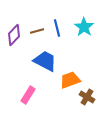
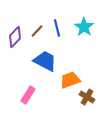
brown line: rotated 32 degrees counterclockwise
purple diamond: moved 1 px right, 2 px down
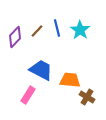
cyan star: moved 4 px left, 3 px down
blue trapezoid: moved 4 px left, 9 px down
orange trapezoid: rotated 25 degrees clockwise
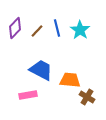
purple diamond: moved 9 px up
pink rectangle: rotated 48 degrees clockwise
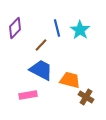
brown line: moved 4 px right, 14 px down
orange trapezoid: rotated 10 degrees clockwise
brown cross: moved 1 px left
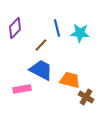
cyan star: moved 3 px down; rotated 30 degrees counterclockwise
pink rectangle: moved 6 px left, 6 px up
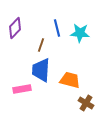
brown line: rotated 24 degrees counterclockwise
blue trapezoid: rotated 115 degrees counterclockwise
brown cross: moved 6 px down
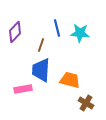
purple diamond: moved 4 px down
pink rectangle: moved 1 px right
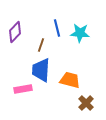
brown cross: rotated 14 degrees clockwise
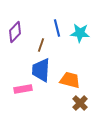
brown cross: moved 6 px left
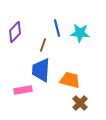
brown line: moved 2 px right
pink rectangle: moved 1 px down
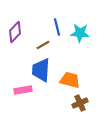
blue line: moved 1 px up
brown line: rotated 40 degrees clockwise
brown cross: rotated 21 degrees clockwise
